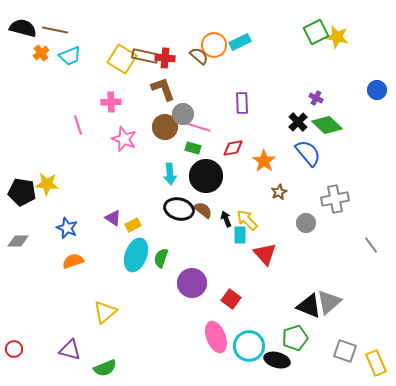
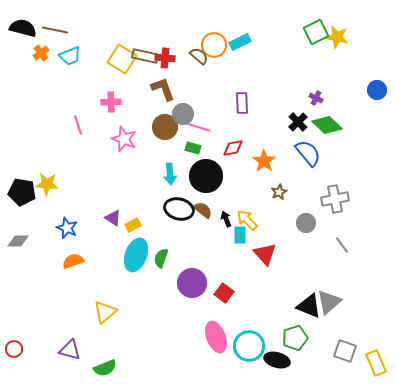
gray line at (371, 245): moved 29 px left
red square at (231, 299): moved 7 px left, 6 px up
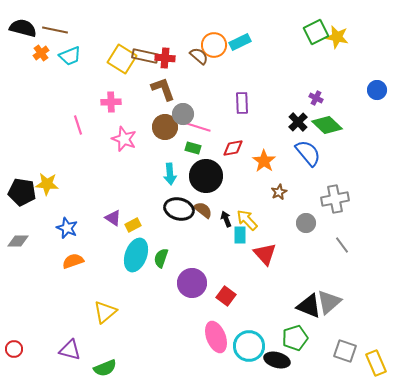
red square at (224, 293): moved 2 px right, 3 px down
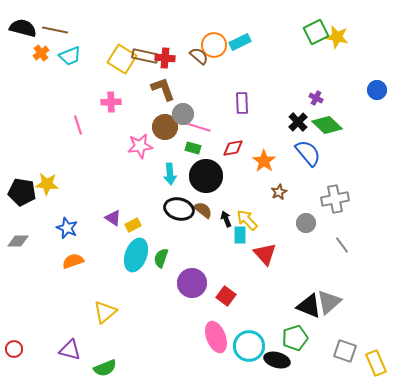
pink star at (124, 139): moved 16 px right, 7 px down; rotated 30 degrees counterclockwise
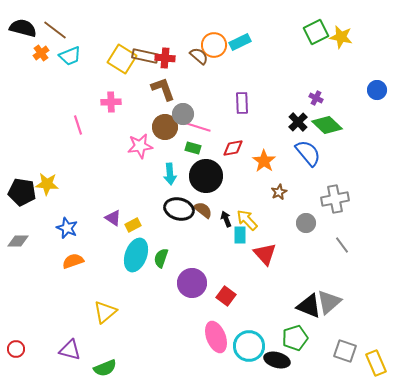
brown line at (55, 30): rotated 25 degrees clockwise
yellow star at (337, 37): moved 4 px right
red circle at (14, 349): moved 2 px right
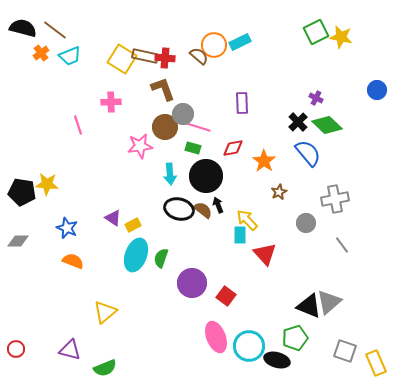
black arrow at (226, 219): moved 8 px left, 14 px up
orange semicircle at (73, 261): rotated 40 degrees clockwise
